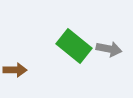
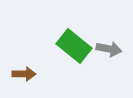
brown arrow: moved 9 px right, 4 px down
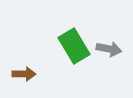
green rectangle: rotated 20 degrees clockwise
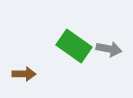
green rectangle: rotated 24 degrees counterclockwise
